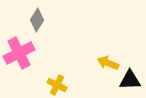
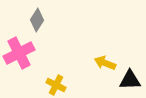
yellow arrow: moved 3 px left
yellow cross: moved 1 px left
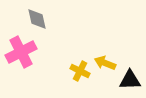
gray diamond: moved 1 px up; rotated 45 degrees counterclockwise
pink cross: moved 2 px right, 1 px up
yellow cross: moved 24 px right, 14 px up
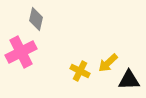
gray diamond: moved 1 px left; rotated 25 degrees clockwise
yellow arrow: moved 3 px right; rotated 65 degrees counterclockwise
black triangle: moved 1 px left
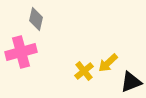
pink cross: rotated 12 degrees clockwise
yellow cross: moved 4 px right; rotated 24 degrees clockwise
black triangle: moved 2 px right, 2 px down; rotated 20 degrees counterclockwise
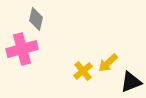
pink cross: moved 1 px right, 3 px up
yellow cross: moved 1 px left
